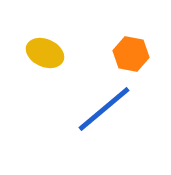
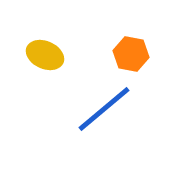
yellow ellipse: moved 2 px down
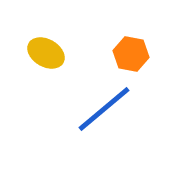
yellow ellipse: moved 1 px right, 2 px up; rotated 6 degrees clockwise
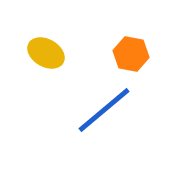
blue line: moved 1 px down
